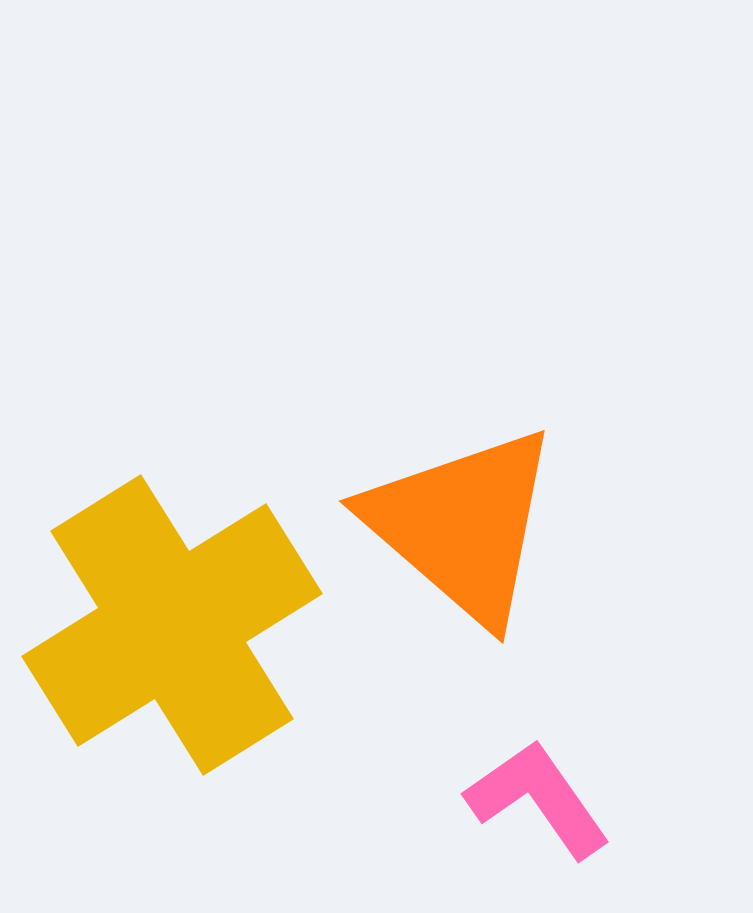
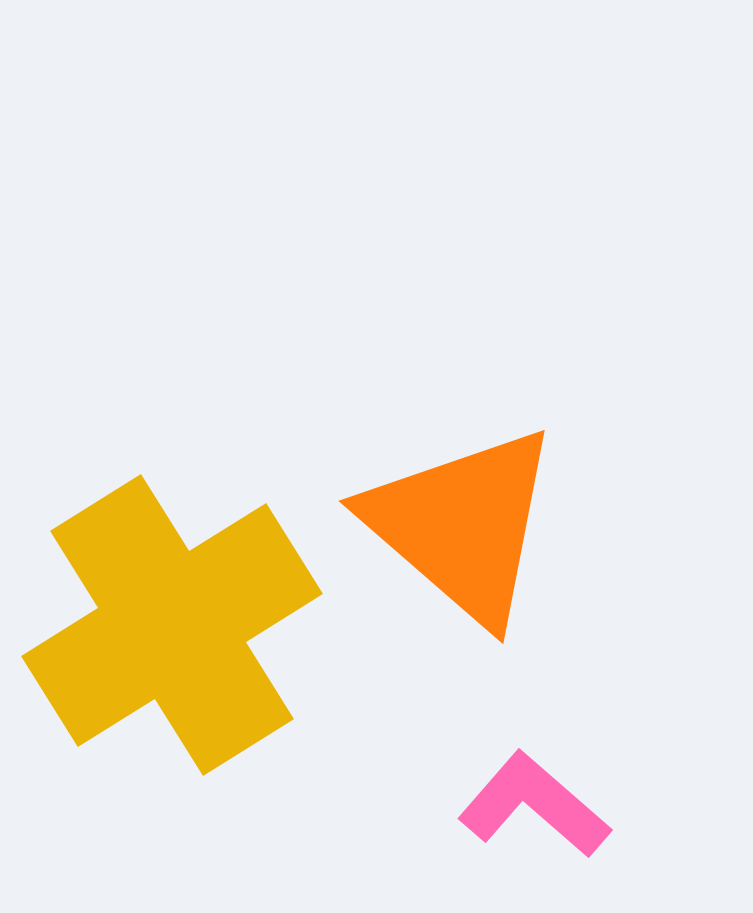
pink L-shape: moved 4 px left, 6 px down; rotated 14 degrees counterclockwise
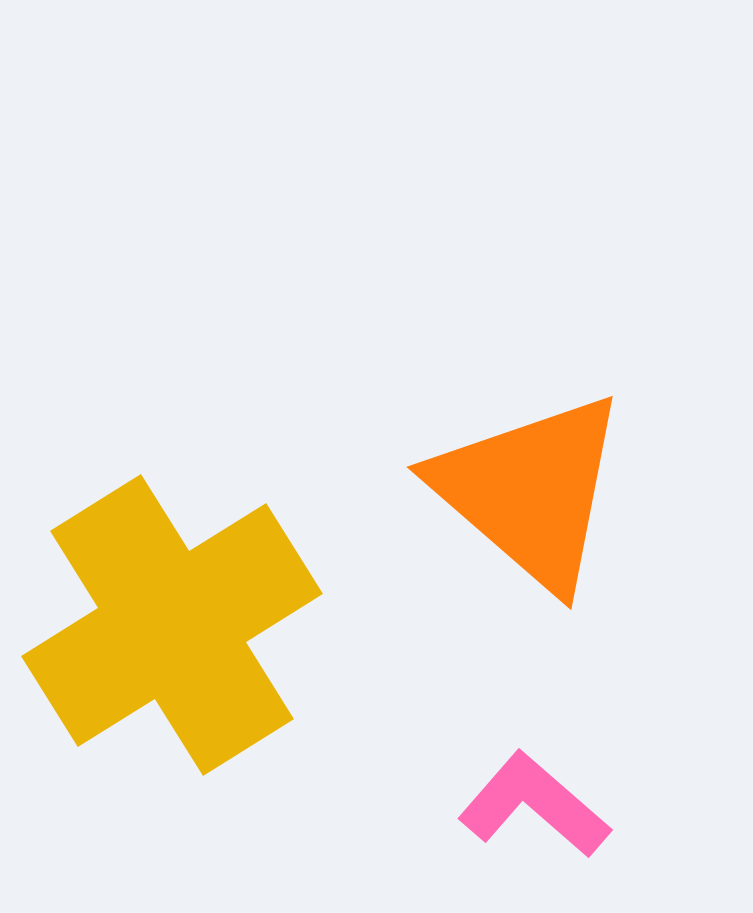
orange triangle: moved 68 px right, 34 px up
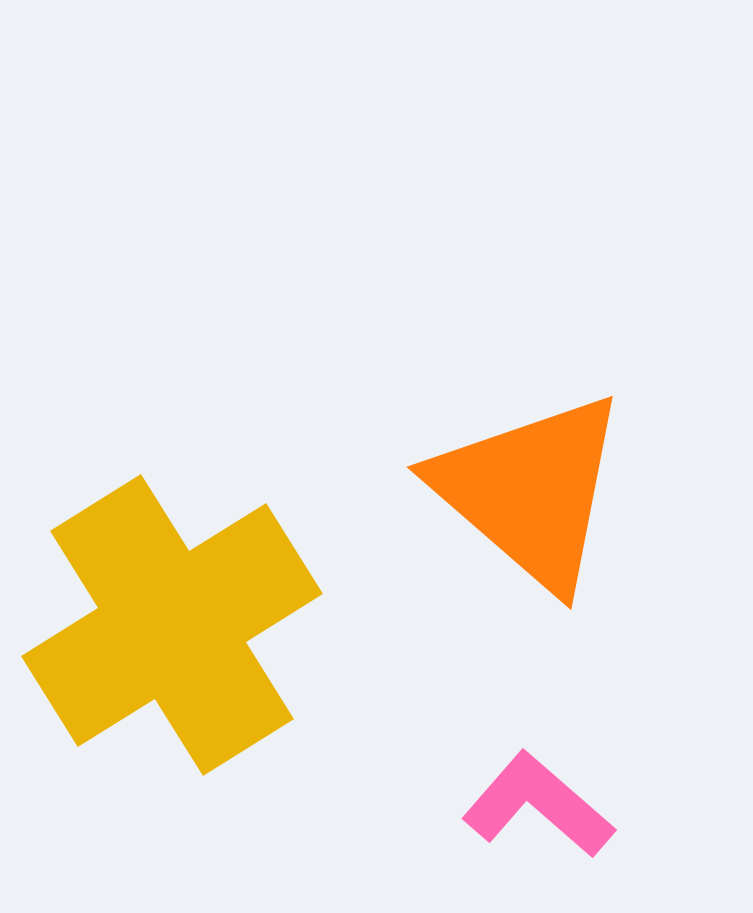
pink L-shape: moved 4 px right
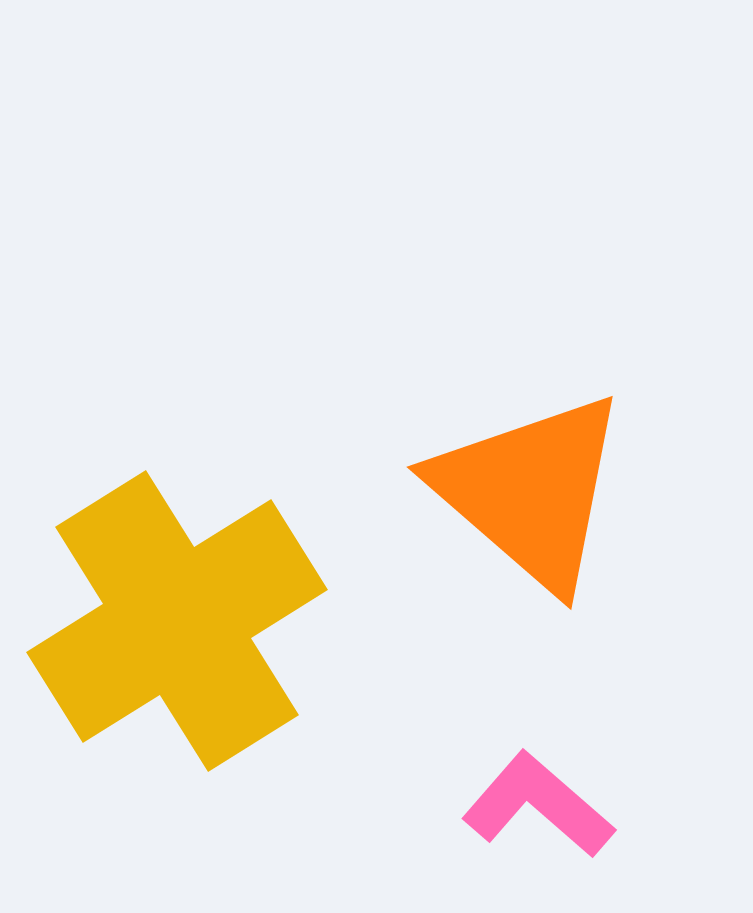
yellow cross: moved 5 px right, 4 px up
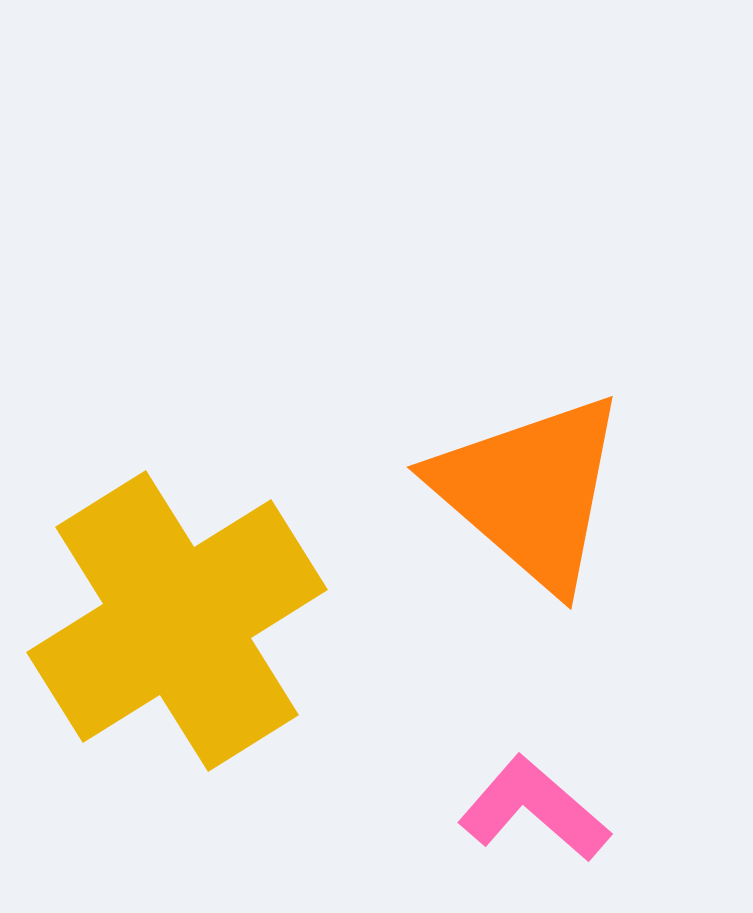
pink L-shape: moved 4 px left, 4 px down
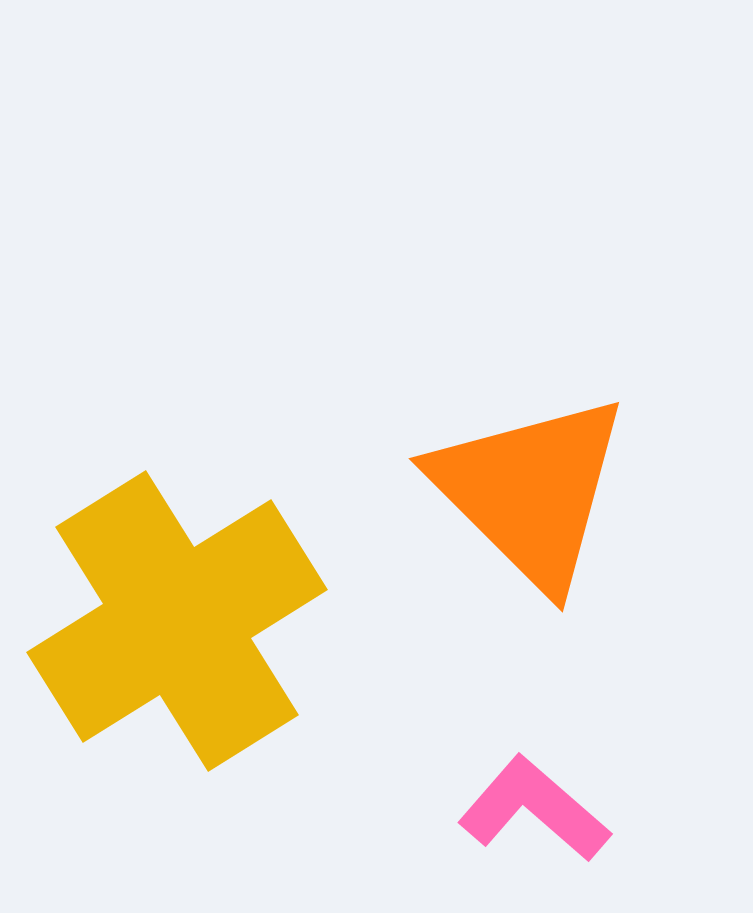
orange triangle: rotated 4 degrees clockwise
